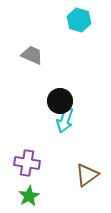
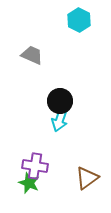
cyan hexagon: rotated 10 degrees clockwise
cyan arrow: moved 5 px left, 1 px up
purple cross: moved 8 px right, 3 px down
brown triangle: moved 3 px down
green star: moved 13 px up; rotated 20 degrees counterclockwise
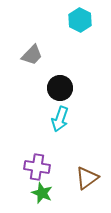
cyan hexagon: moved 1 px right
gray trapezoid: rotated 110 degrees clockwise
black circle: moved 13 px up
purple cross: moved 2 px right, 1 px down
green star: moved 13 px right, 10 px down
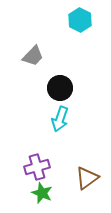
gray trapezoid: moved 1 px right, 1 px down
purple cross: rotated 25 degrees counterclockwise
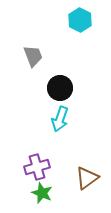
gray trapezoid: rotated 65 degrees counterclockwise
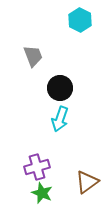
brown triangle: moved 4 px down
